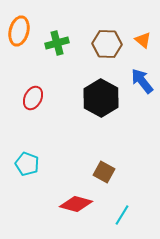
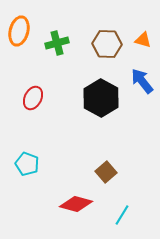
orange triangle: rotated 24 degrees counterclockwise
brown square: moved 2 px right; rotated 20 degrees clockwise
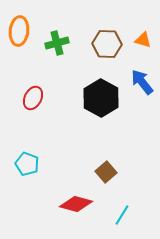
orange ellipse: rotated 8 degrees counterclockwise
blue arrow: moved 1 px down
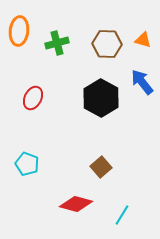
brown square: moved 5 px left, 5 px up
